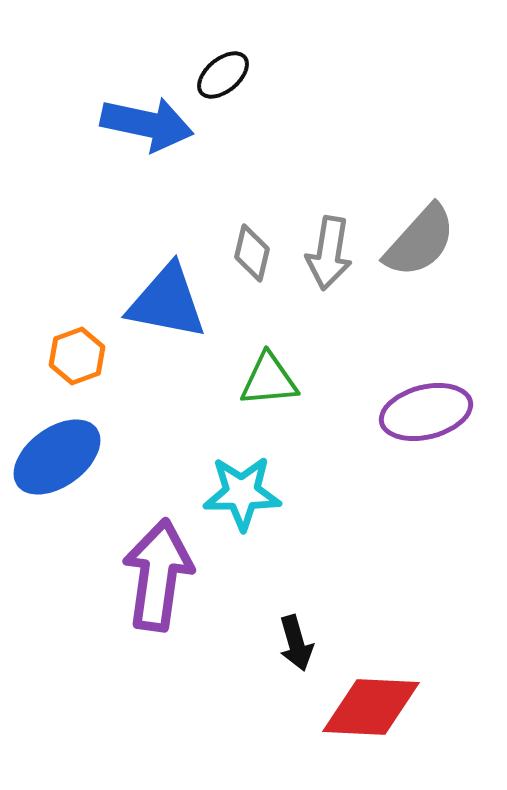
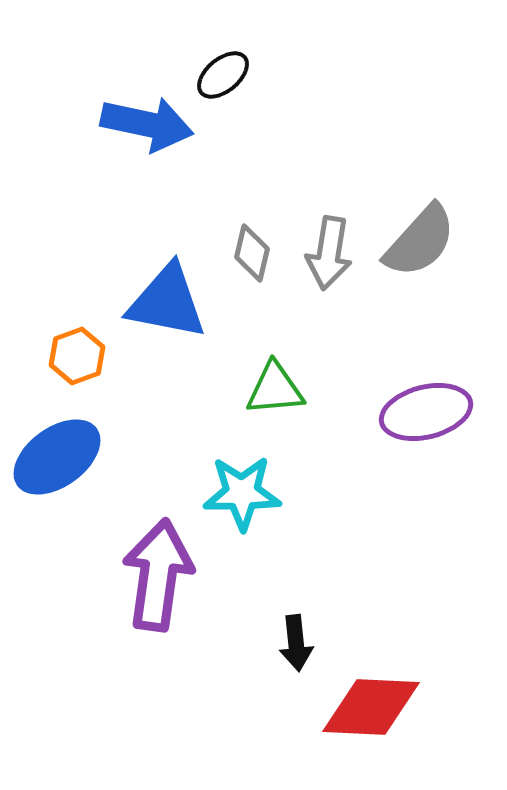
green triangle: moved 6 px right, 9 px down
black arrow: rotated 10 degrees clockwise
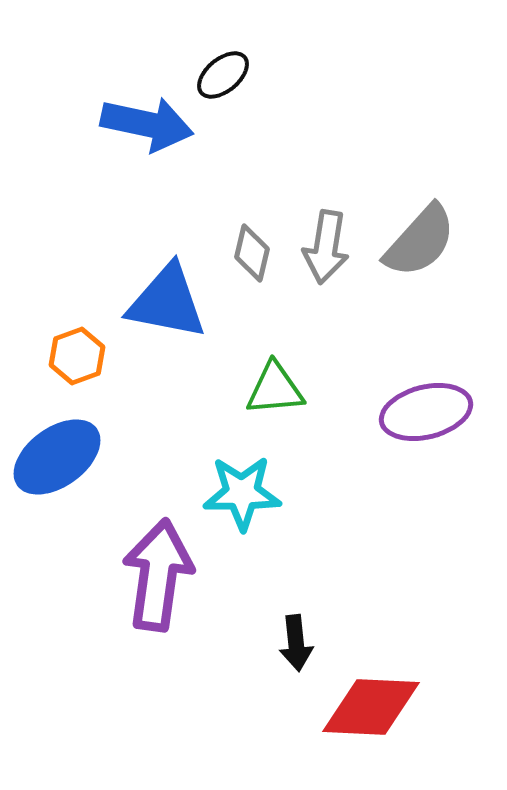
gray arrow: moved 3 px left, 6 px up
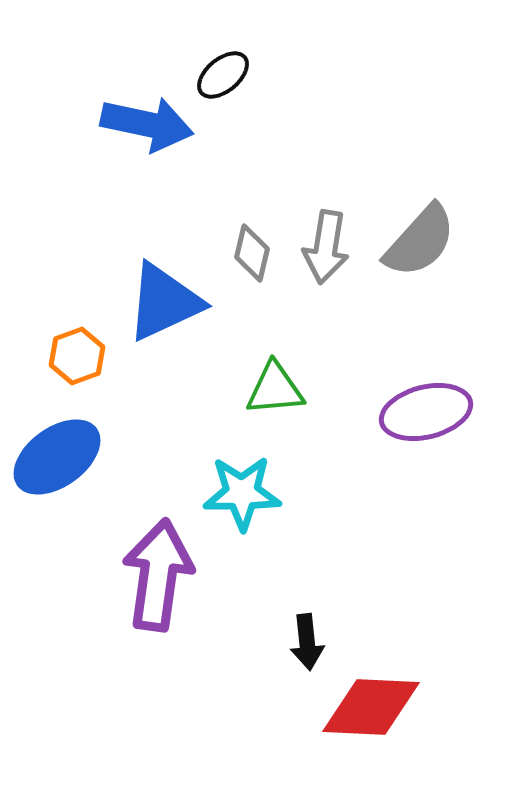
blue triangle: moved 3 px left; rotated 36 degrees counterclockwise
black arrow: moved 11 px right, 1 px up
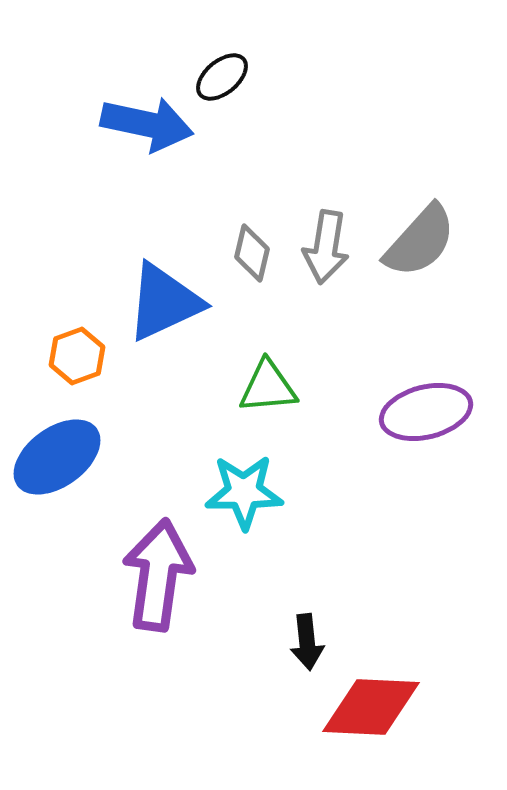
black ellipse: moved 1 px left, 2 px down
green triangle: moved 7 px left, 2 px up
cyan star: moved 2 px right, 1 px up
